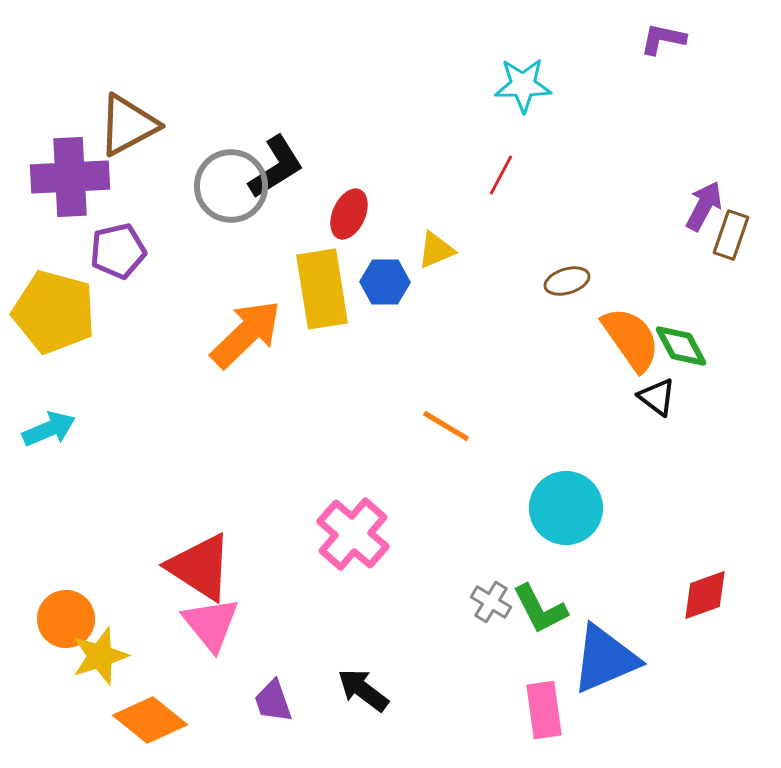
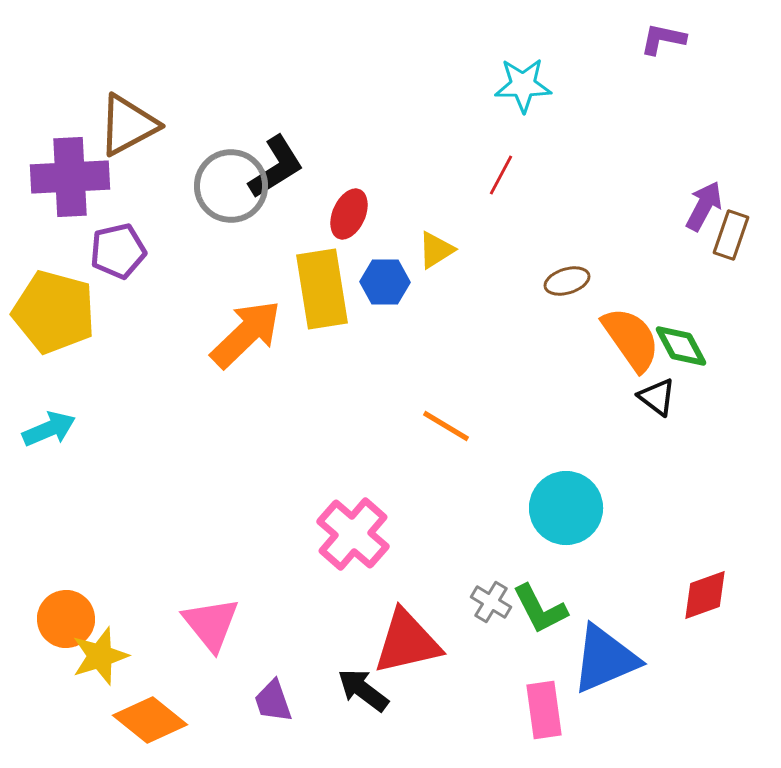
yellow triangle: rotated 9 degrees counterclockwise
red triangle: moved 207 px right, 75 px down; rotated 46 degrees counterclockwise
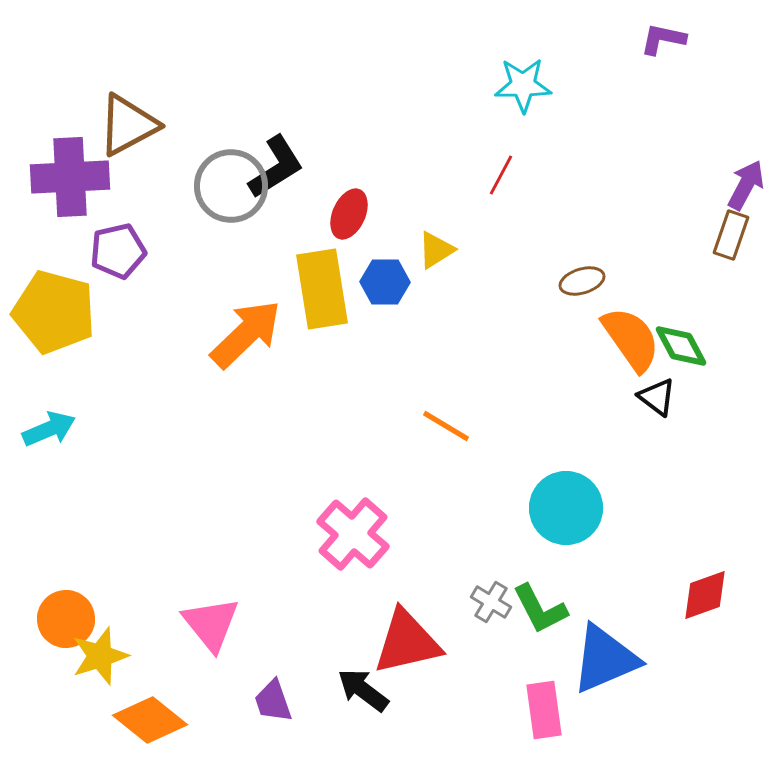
purple arrow: moved 42 px right, 21 px up
brown ellipse: moved 15 px right
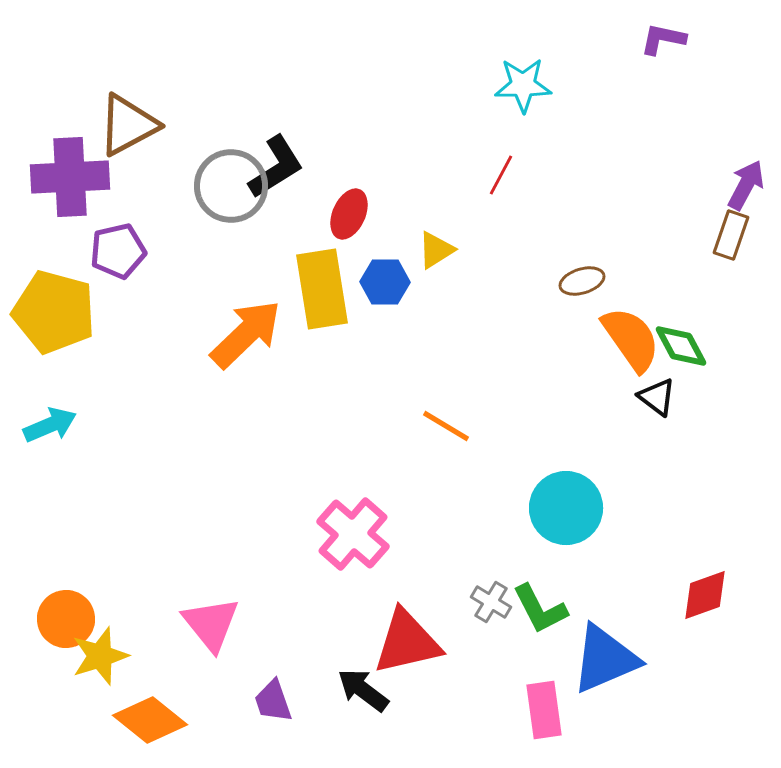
cyan arrow: moved 1 px right, 4 px up
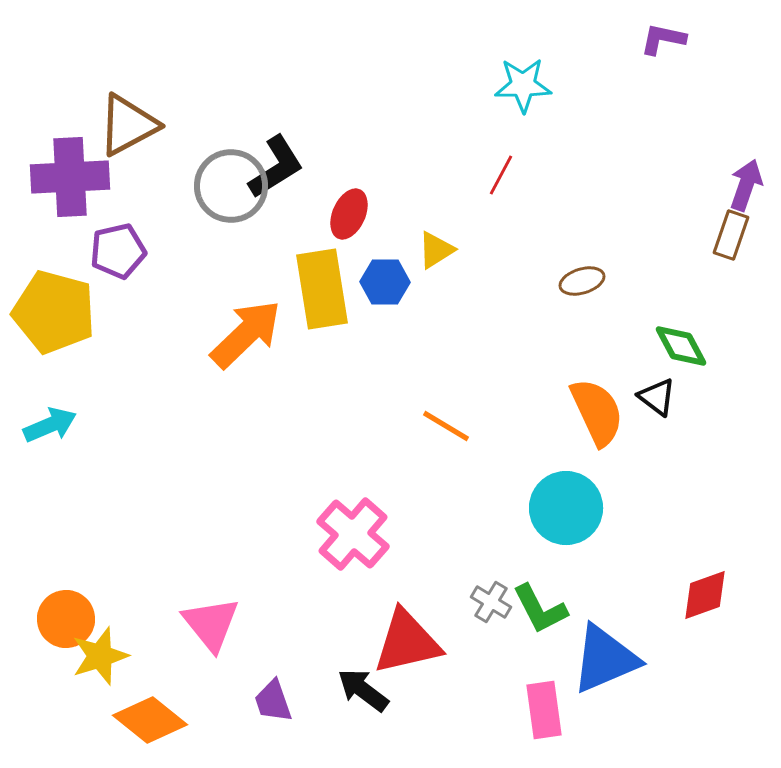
purple arrow: rotated 9 degrees counterclockwise
orange semicircle: moved 34 px left, 73 px down; rotated 10 degrees clockwise
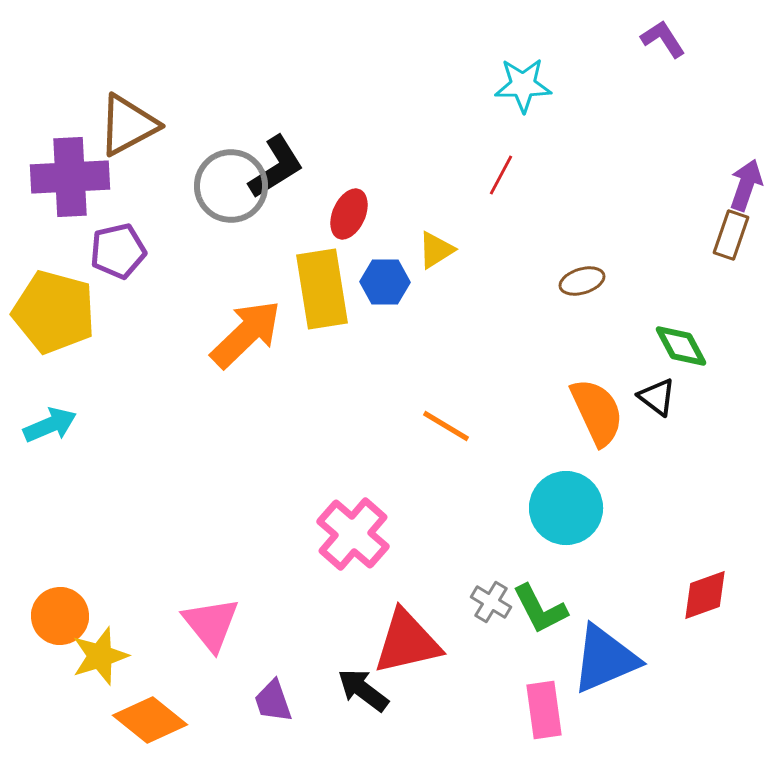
purple L-shape: rotated 45 degrees clockwise
orange circle: moved 6 px left, 3 px up
